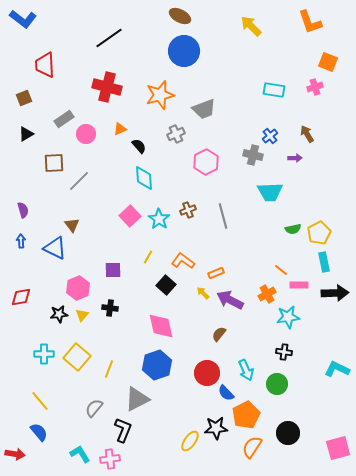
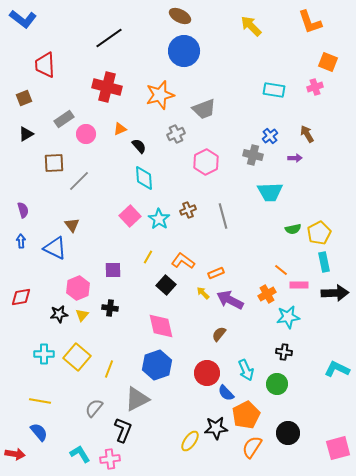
yellow line at (40, 401): rotated 40 degrees counterclockwise
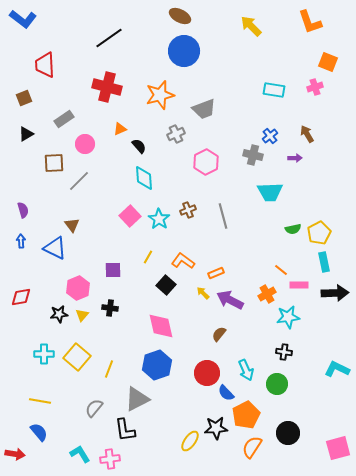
pink circle at (86, 134): moved 1 px left, 10 px down
black L-shape at (123, 430): moved 2 px right; rotated 150 degrees clockwise
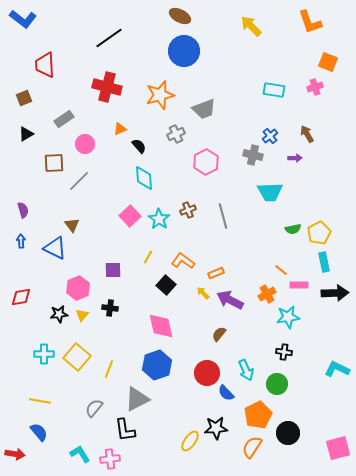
orange pentagon at (246, 415): moved 12 px right
